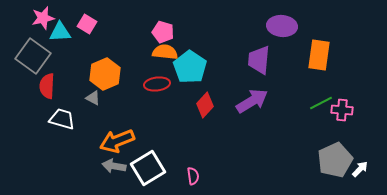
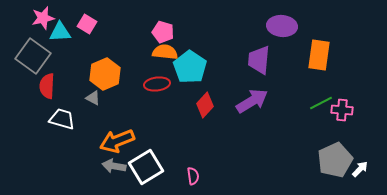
white square: moved 2 px left, 1 px up
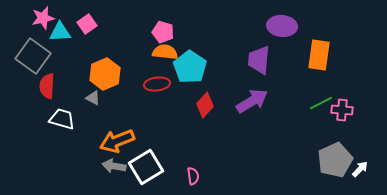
pink square: rotated 24 degrees clockwise
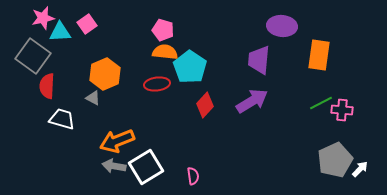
pink pentagon: moved 2 px up
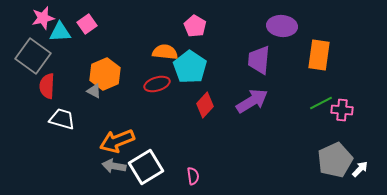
pink pentagon: moved 32 px right, 4 px up; rotated 15 degrees clockwise
red ellipse: rotated 10 degrees counterclockwise
gray triangle: moved 1 px right, 7 px up
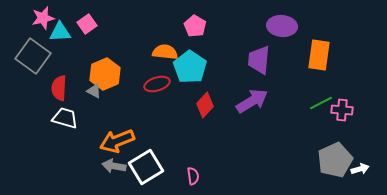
red semicircle: moved 12 px right, 2 px down
white trapezoid: moved 3 px right, 1 px up
white arrow: rotated 30 degrees clockwise
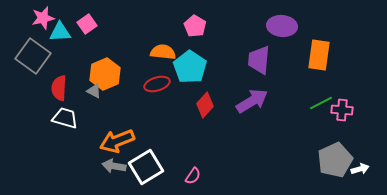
orange semicircle: moved 2 px left
pink semicircle: rotated 42 degrees clockwise
